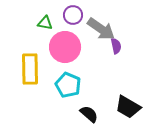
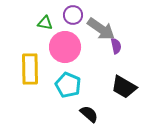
black trapezoid: moved 4 px left, 20 px up
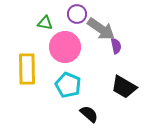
purple circle: moved 4 px right, 1 px up
yellow rectangle: moved 3 px left
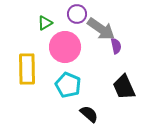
green triangle: rotated 42 degrees counterclockwise
black trapezoid: rotated 36 degrees clockwise
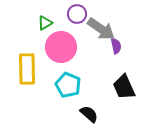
pink circle: moved 4 px left
